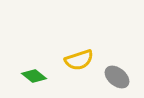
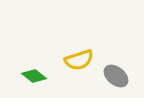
gray ellipse: moved 1 px left, 1 px up
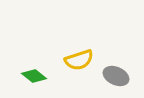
gray ellipse: rotated 15 degrees counterclockwise
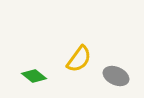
yellow semicircle: moved 1 px up; rotated 36 degrees counterclockwise
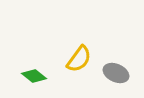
gray ellipse: moved 3 px up
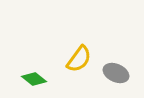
green diamond: moved 3 px down
